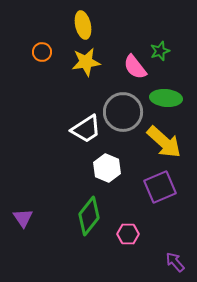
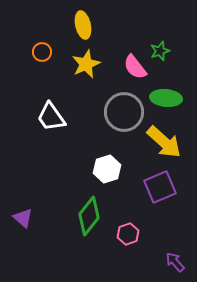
yellow star: moved 2 px down; rotated 16 degrees counterclockwise
gray circle: moved 1 px right
white trapezoid: moved 35 px left, 12 px up; rotated 88 degrees clockwise
white hexagon: moved 1 px down; rotated 20 degrees clockwise
purple triangle: rotated 15 degrees counterclockwise
pink hexagon: rotated 20 degrees counterclockwise
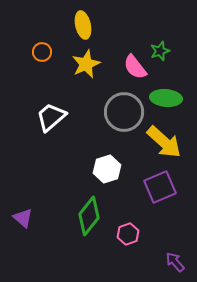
white trapezoid: rotated 84 degrees clockwise
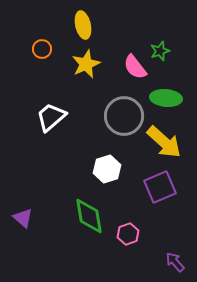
orange circle: moved 3 px up
gray circle: moved 4 px down
green diamond: rotated 48 degrees counterclockwise
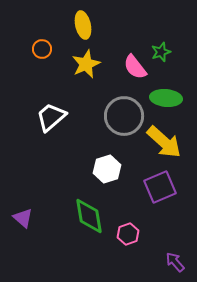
green star: moved 1 px right, 1 px down
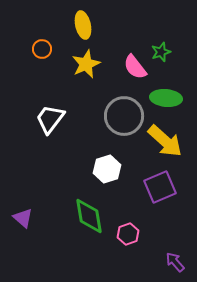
white trapezoid: moved 1 px left, 2 px down; rotated 12 degrees counterclockwise
yellow arrow: moved 1 px right, 1 px up
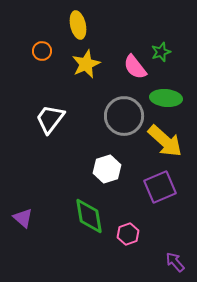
yellow ellipse: moved 5 px left
orange circle: moved 2 px down
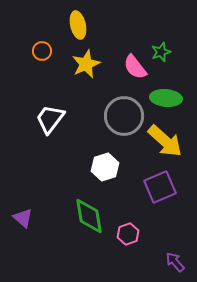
white hexagon: moved 2 px left, 2 px up
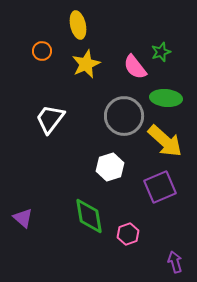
white hexagon: moved 5 px right
purple arrow: rotated 25 degrees clockwise
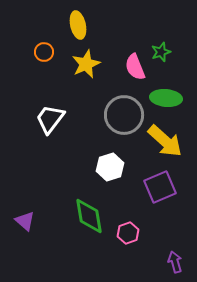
orange circle: moved 2 px right, 1 px down
pink semicircle: rotated 16 degrees clockwise
gray circle: moved 1 px up
purple triangle: moved 2 px right, 3 px down
pink hexagon: moved 1 px up
